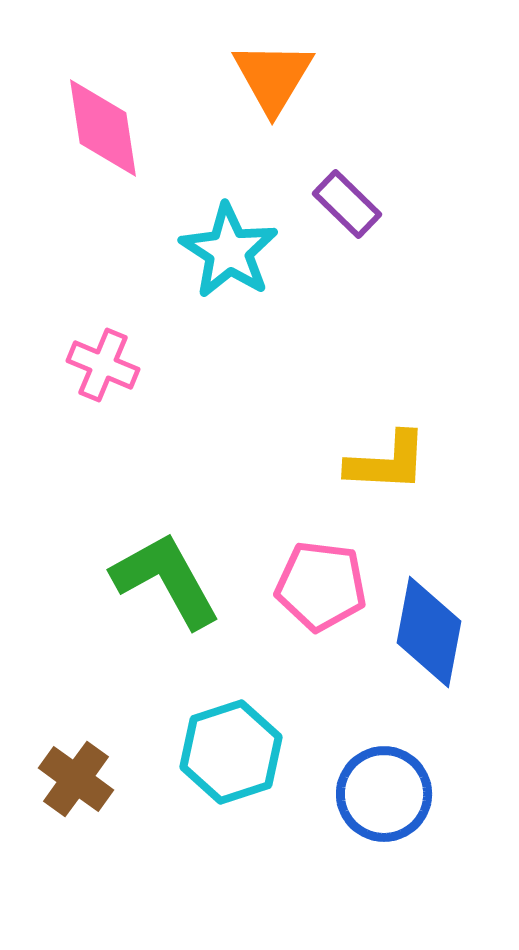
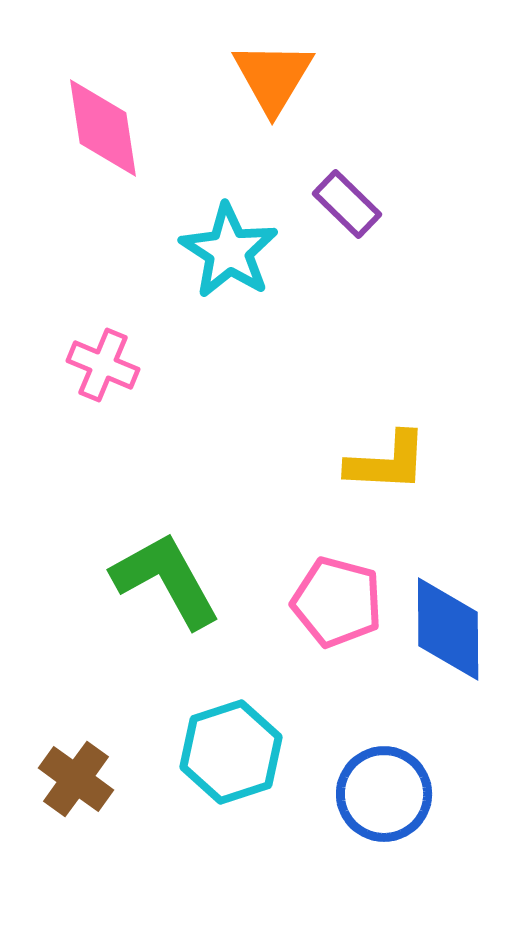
pink pentagon: moved 16 px right, 16 px down; rotated 8 degrees clockwise
blue diamond: moved 19 px right, 3 px up; rotated 11 degrees counterclockwise
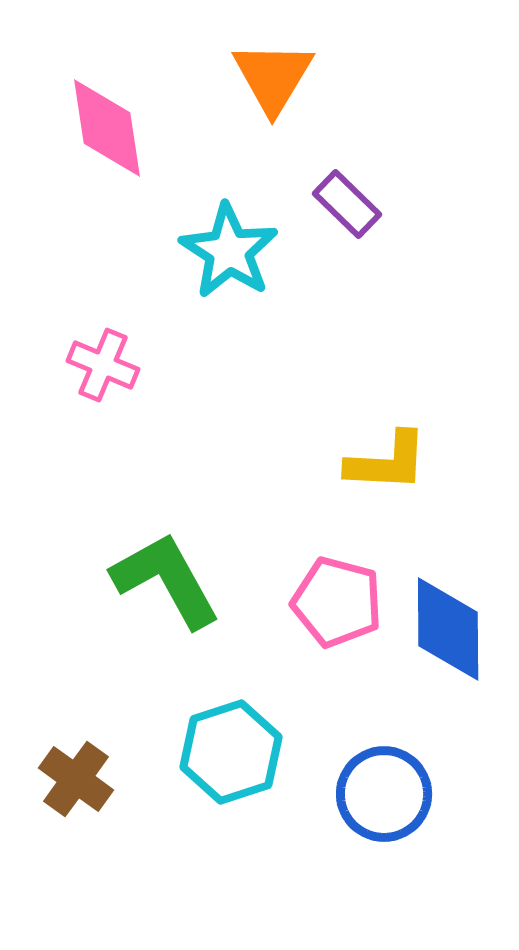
pink diamond: moved 4 px right
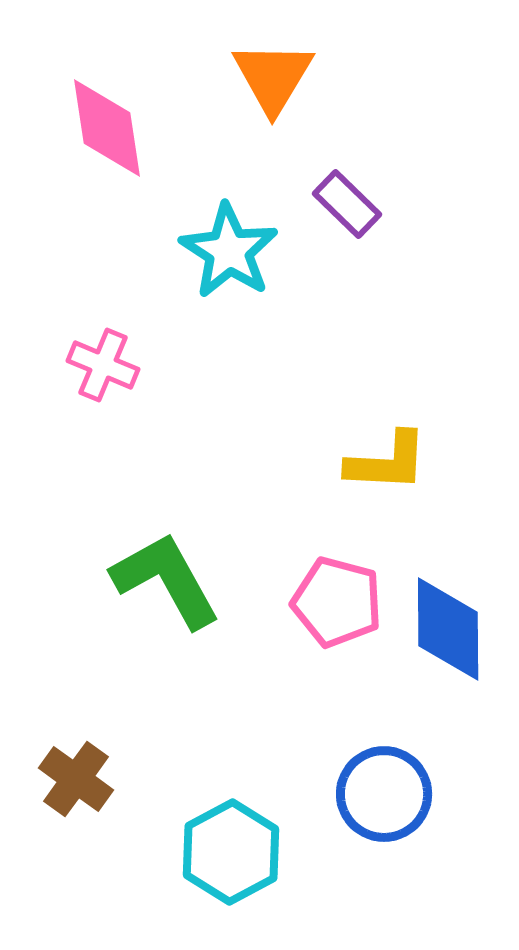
cyan hexagon: moved 100 px down; rotated 10 degrees counterclockwise
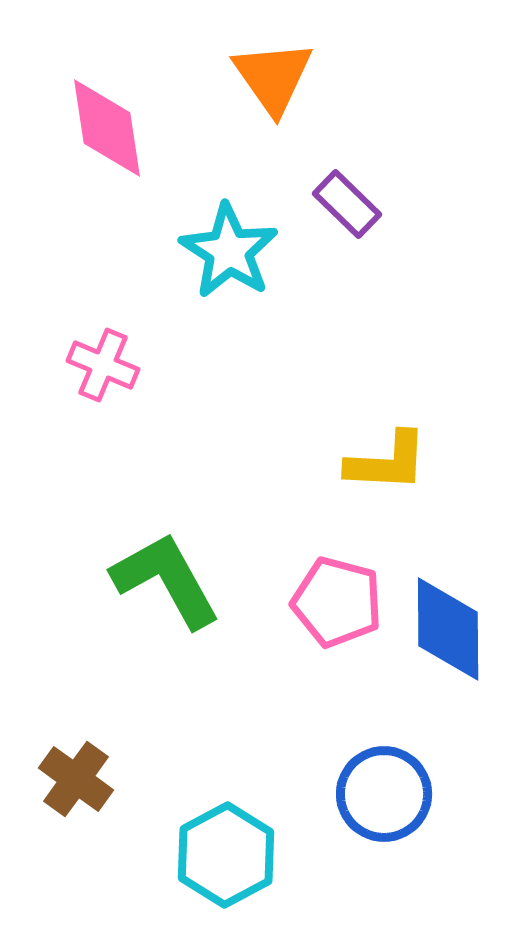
orange triangle: rotated 6 degrees counterclockwise
cyan hexagon: moved 5 px left, 3 px down
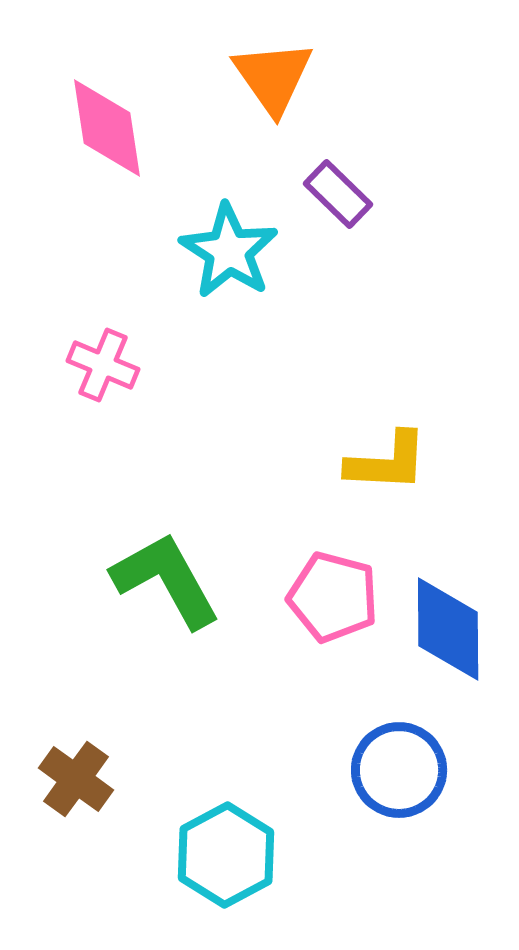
purple rectangle: moved 9 px left, 10 px up
pink pentagon: moved 4 px left, 5 px up
blue circle: moved 15 px right, 24 px up
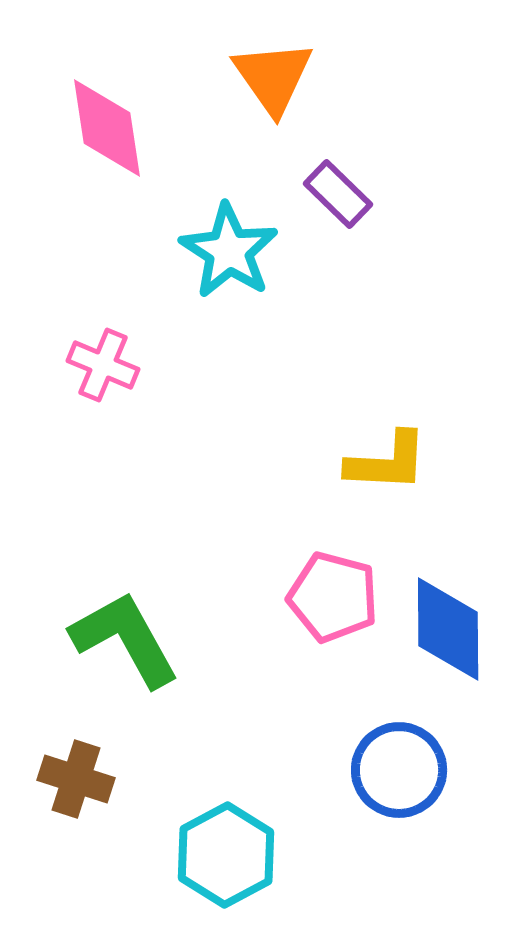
green L-shape: moved 41 px left, 59 px down
brown cross: rotated 18 degrees counterclockwise
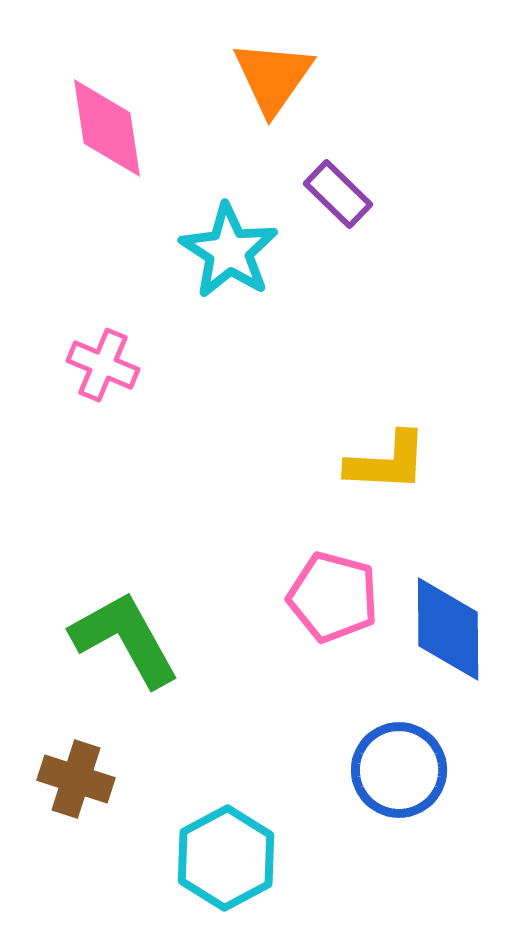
orange triangle: rotated 10 degrees clockwise
cyan hexagon: moved 3 px down
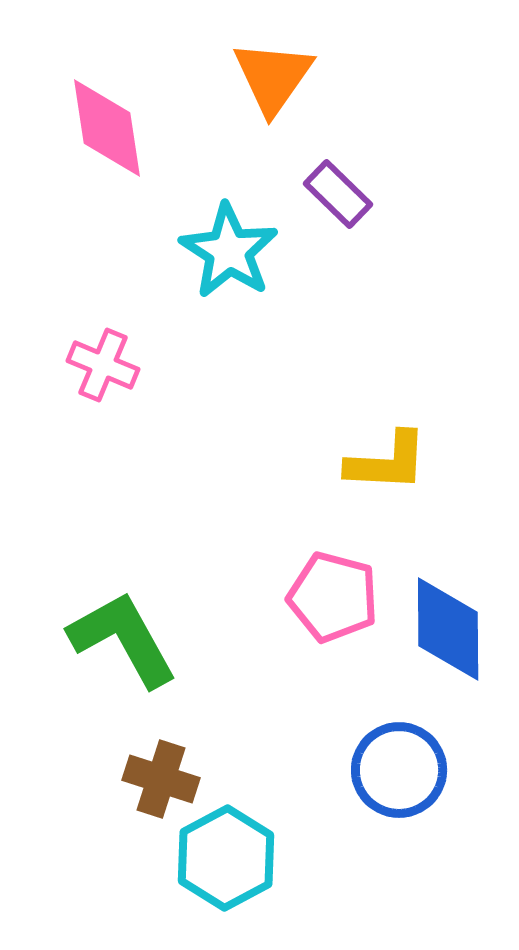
green L-shape: moved 2 px left
brown cross: moved 85 px right
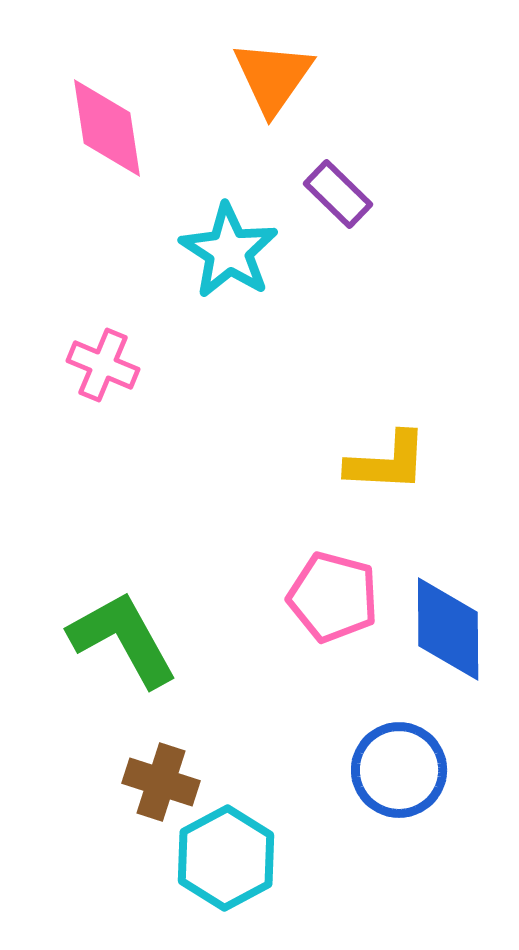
brown cross: moved 3 px down
